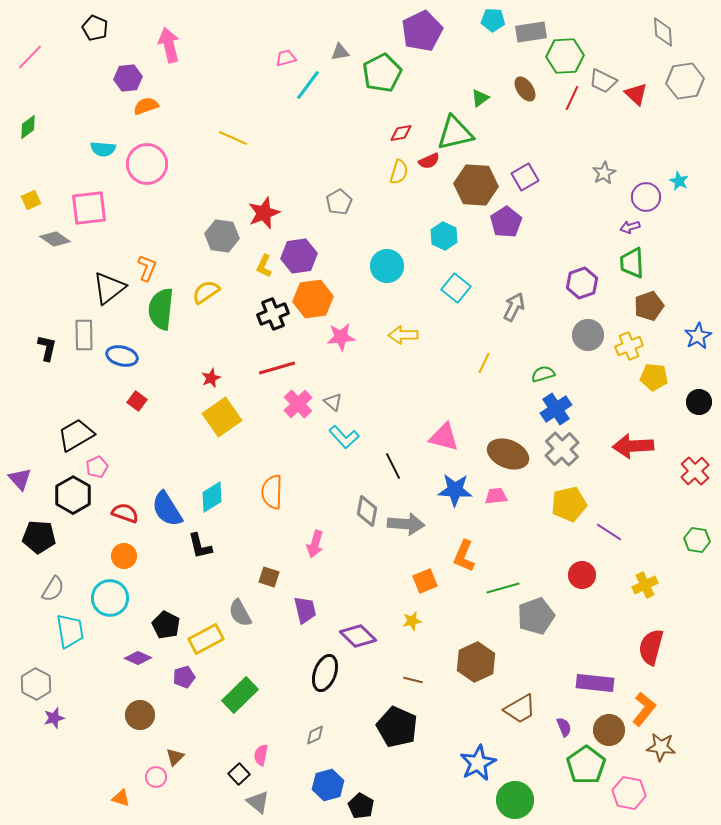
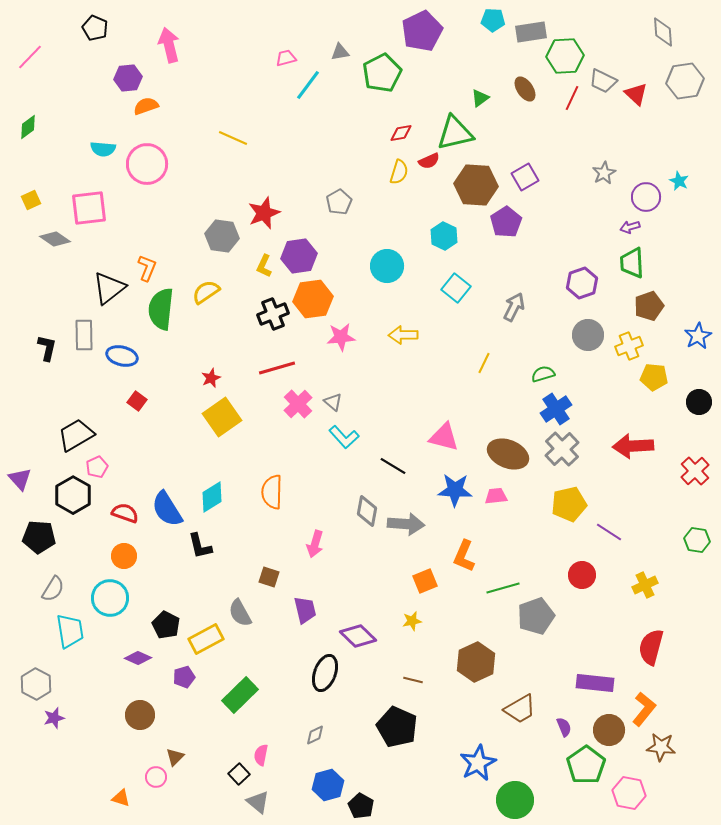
black line at (393, 466): rotated 32 degrees counterclockwise
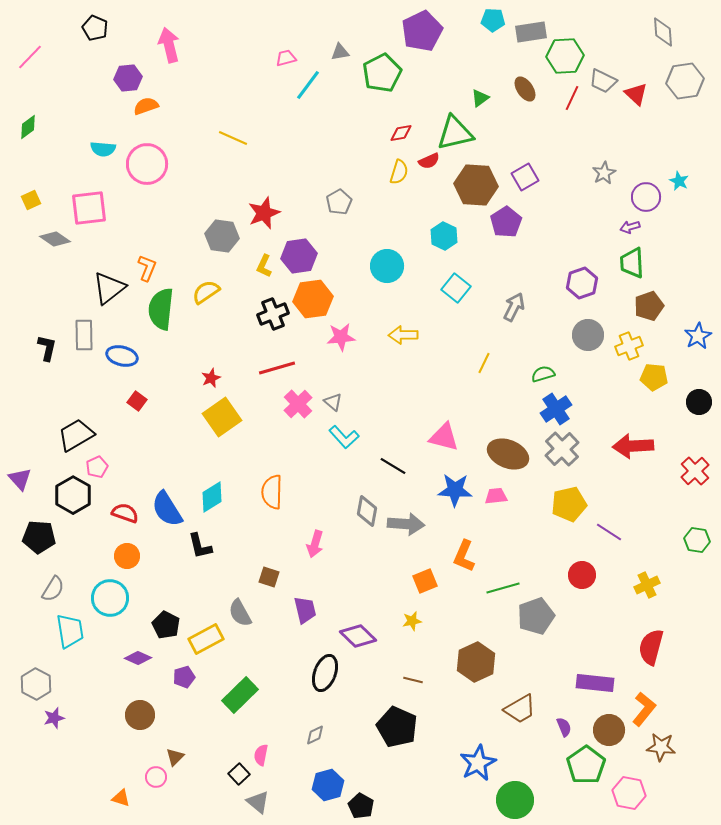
orange circle at (124, 556): moved 3 px right
yellow cross at (645, 585): moved 2 px right
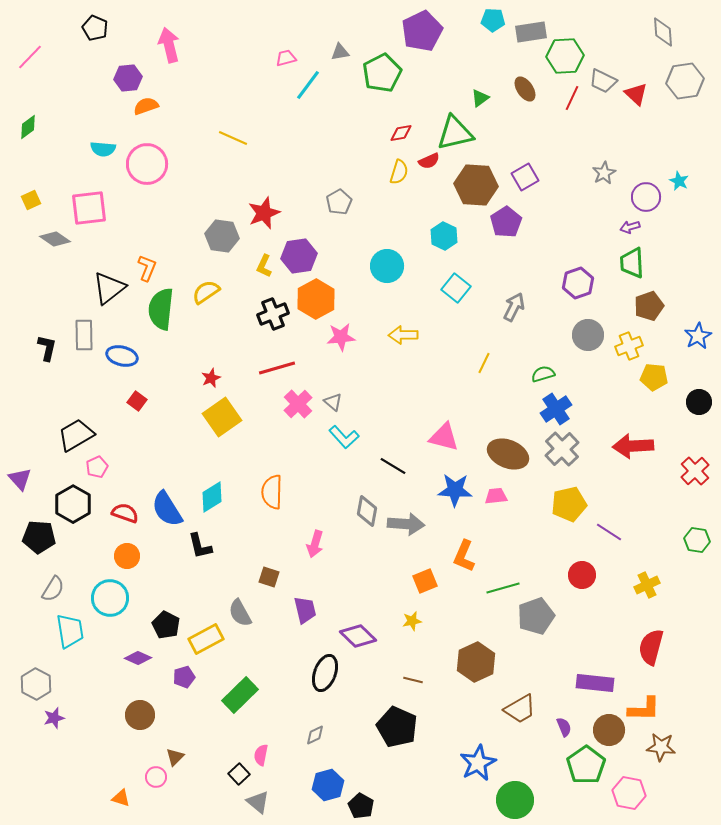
purple hexagon at (582, 283): moved 4 px left
orange hexagon at (313, 299): moved 3 px right; rotated 21 degrees counterclockwise
black hexagon at (73, 495): moved 9 px down
orange L-shape at (644, 709): rotated 52 degrees clockwise
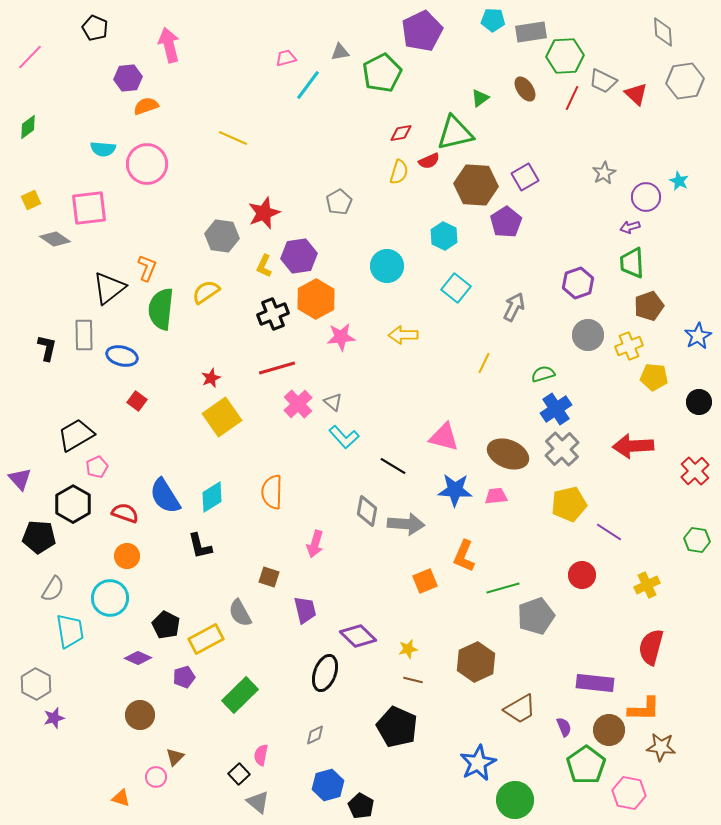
blue semicircle at (167, 509): moved 2 px left, 13 px up
yellow star at (412, 621): moved 4 px left, 28 px down
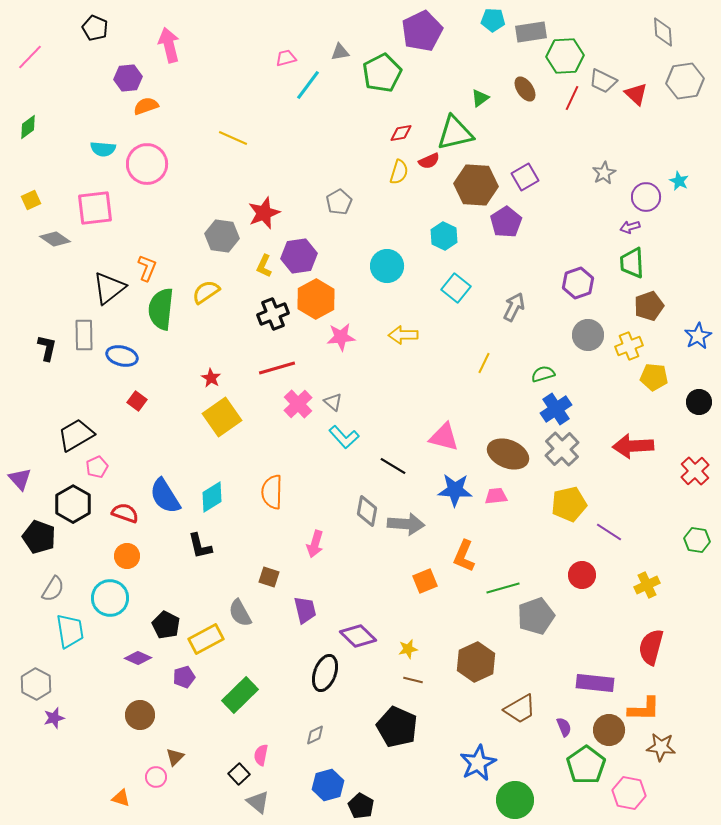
pink square at (89, 208): moved 6 px right
red star at (211, 378): rotated 18 degrees counterclockwise
black pentagon at (39, 537): rotated 16 degrees clockwise
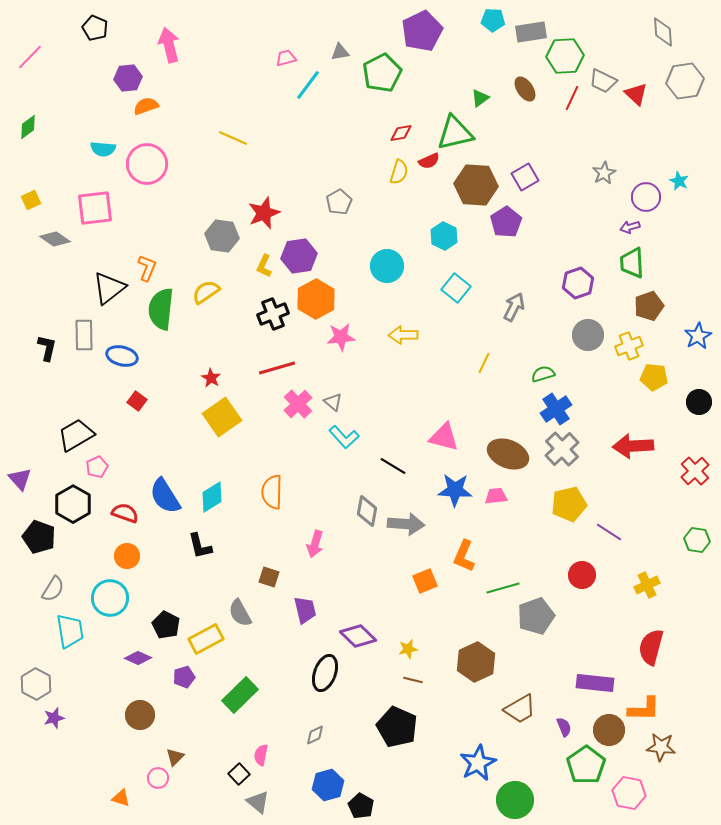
pink circle at (156, 777): moved 2 px right, 1 px down
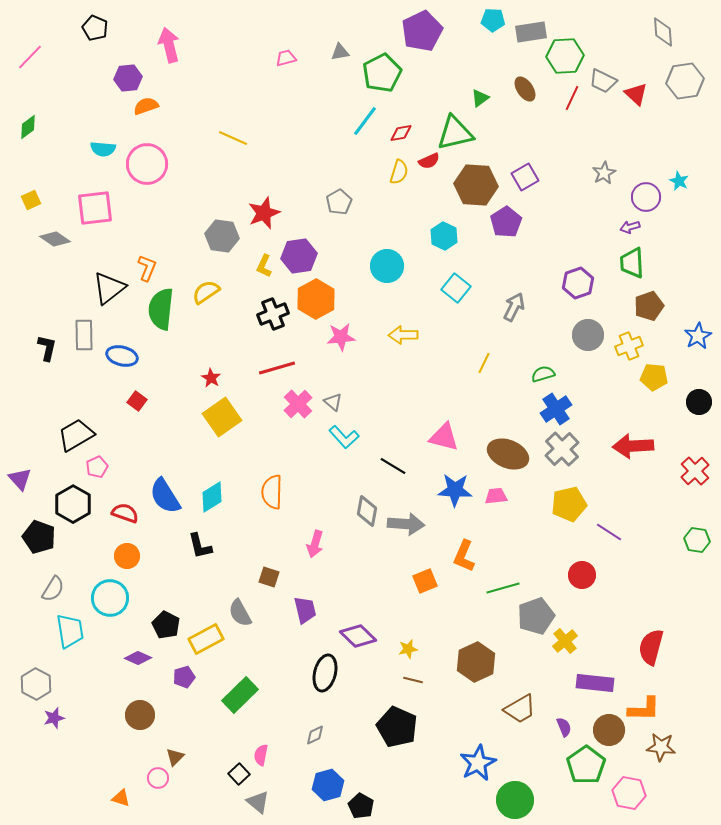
cyan line at (308, 85): moved 57 px right, 36 px down
yellow cross at (647, 585): moved 82 px left, 56 px down; rotated 15 degrees counterclockwise
black ellipse at (325, 673): rotated 6 degrees counterclockwise
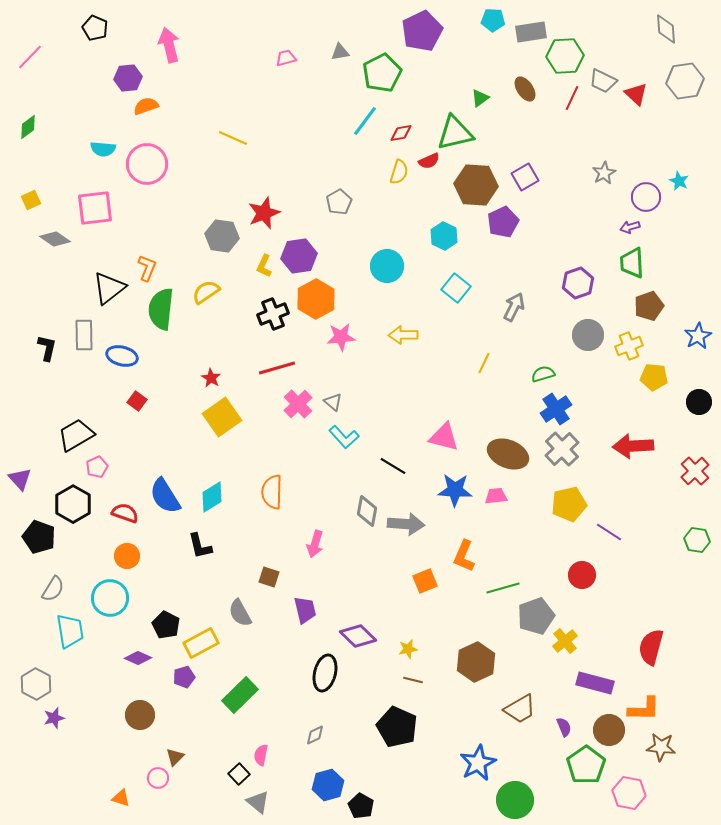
gray diamond at (663, 32): moved 3 px right, 3 px up
purple pentagon at (506, 222): moved 3 px left; rotated 8 degrees clockwise
yellow rectangle at (206, 639): moved 5 px left, 4 px down
purple rectangle at (595, 683): rotated 9 degrees clockwise
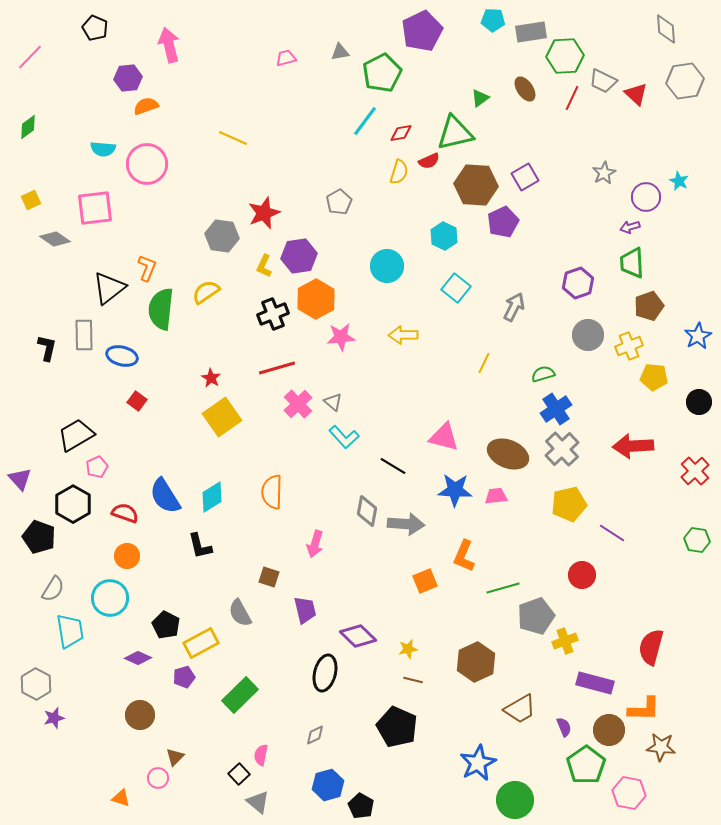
purple line at (609, 532): moved 3 px right, 1 px down
yellow cross at (565, 641): rotated 20 degrees clockwise
